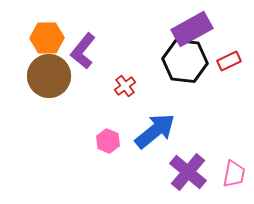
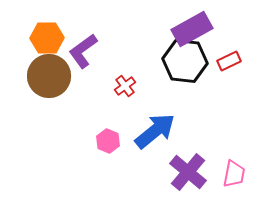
purple L-shape: rotated 15 degrees clockwise
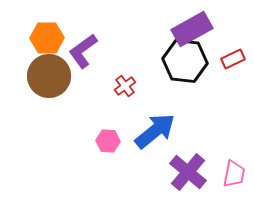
red rectangle: moved 4 px right, 2 px up
pink hexagon: rotated 20 degrees counterclockwise
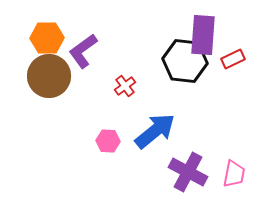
purple rectangle: moved 11 px right, 6 px down; rotated 57 degrees counterclockwise
purple cross: rotated 12 degrees counterclockwise
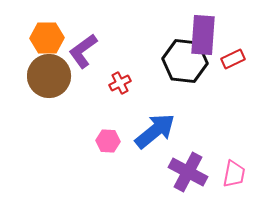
red cross: moved 5 px left, 3 px up; rotated 10 degrees clockwise
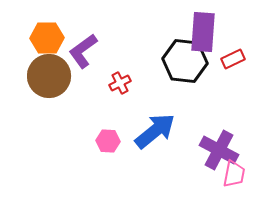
purple rectangle: moved 3 px up
purple cross: moved 31 px right, 22 px up
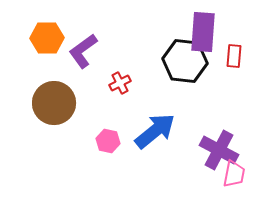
red rectangle: moved 1 px right, 3 px up; rotated 60 degrees counterclockwise
brown circle: moved 5 px right, 27 px down
pink hexagon: rotated 10 degrees clockwise
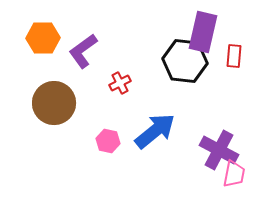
purple rectangle: rotated 9 degrees clockwise
orange hexagon: moved 4 px left
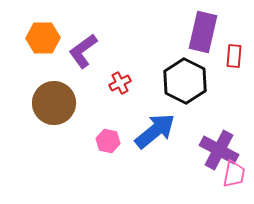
black hexagon: moved 20 px down; rotated 21 degrees clockwise
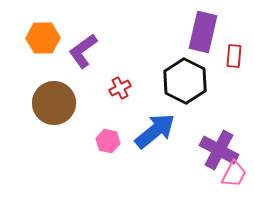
red cross: moved 5 px down
pink trapezoid: rotated 16 degrees clockwise
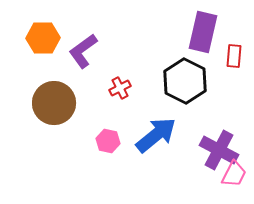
blue arrow: moved 1 px right, 4 px down
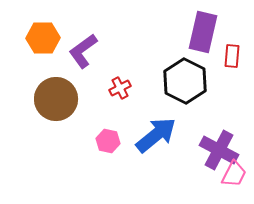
red rectangle: moved 2 px left
brown circle: moved 2 px right, 4 px up
